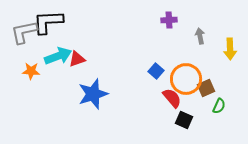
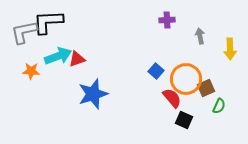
purple cross: moved 2 px left
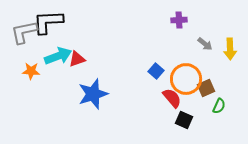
purple cross: moved 12 px right
gray arrow: moved 5 px right, 8 px down; rotated 140 degrees clockwise
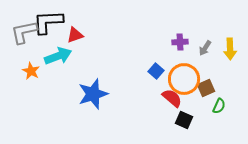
purple cross: moved 1 px right, 22 px down
gray arrow: moved 4 px down; rotated 84 degrees clockwise
red triangle: moved 2 px left, 24 px up
orange star: rotated 24 degrees clockwise
orange circle: moved 2 px left
red semicircle: rotated 10 degrees counterclockwise
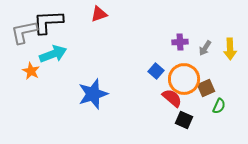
red triangle: moved 24 px right, 21 px up
cyan arrow: moved 5 px left, 2 px up
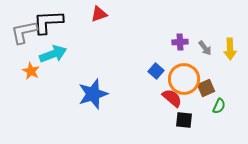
gray arrow: rotated 70 degrees counterclockwise
black square: rotated 18 degrees counterclockwise
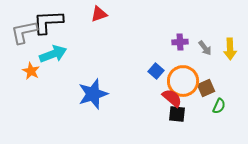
orange circle: moved 1 px left, 2 px down
black square: moved 7 px left, 6 px up
